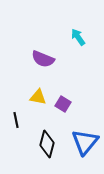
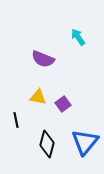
purple square: rotated 21 degrees clockwise
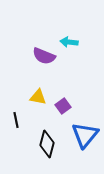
cyan arrow: moved 9 px left, 5 px down; rotated 48 degrees counterclockwise
purple semicircle: moved 1 px right, 3 px up
purple square: moved 2 px down
blue triangle: moved 7 px up
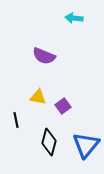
cyan arrow: moved 5 px right, 24 px up
blue triangle: moved 1 px right, 10 px down
black diamond: moved 2 px right, 2 px up
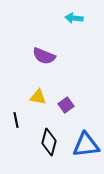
purple square: moved 3 px right, 1 px up
blue triangle: rotated 44 degrees clockwise
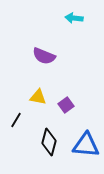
black line: rotated 42 degrees clockwise
blue triangle: rotated 12 degrees clockwise
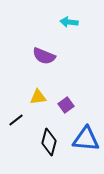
cyan arrow: moved 5 px left, 4 px down
yellow triangle: rotated 18 degrees counterclockwise
black line: rotated 21 degrees clockwise
blue triangle: moved 6 px up
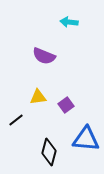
black diamond: moved 10 px down
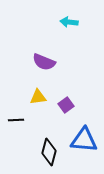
purple semicircle: moved 6 px down
black line: rotated 35 degrees clockwise
blue triangle: moved 2 px left, 1 px down
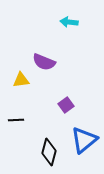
yellow triangle: moved 17 px left, 17 px up
blue triangle: rotated 44 degrees counterclockwise
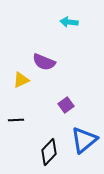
yellow triangle: rotated 18 degrees counterclockwise
black diamond: rotated 28 degrees clockwise
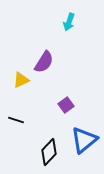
cyan arrow: rotated 78 degrees counterclockwise
purple semicircle: rotated 80 degrees counterclockwise
black line: rotated 21 degrees clockwise
